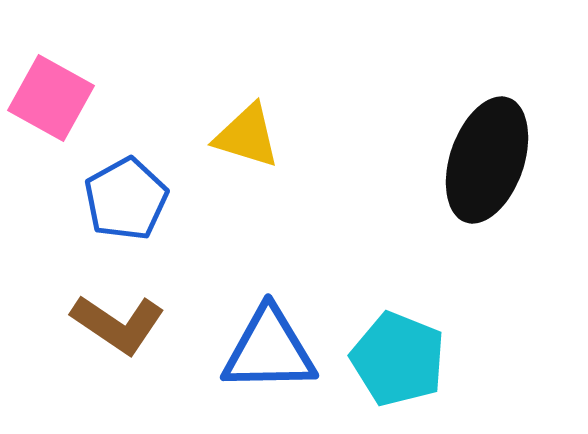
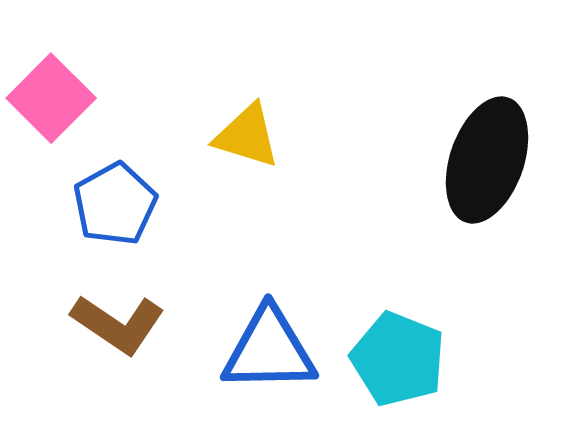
pink square: rotated 16 degrees clockwise
blue pentagon: moved 11 px left, 5 px down
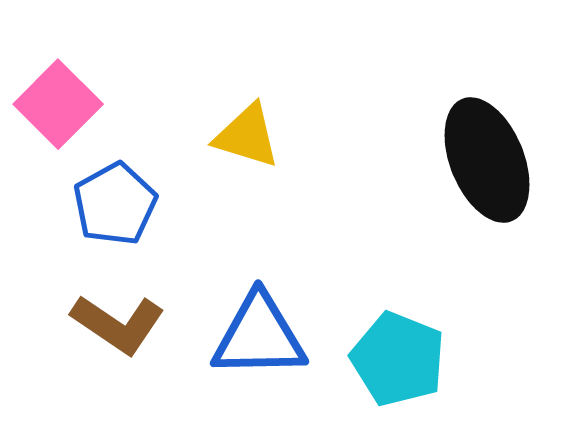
pink square: moved 7 px right, 6 px down
black ellipse: rotated 41 degrees counterclockwise
blue triangle: moved 10 px left, 14 px up
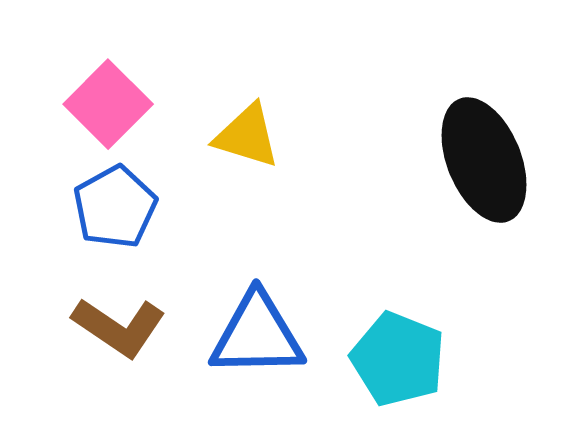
pink square: moved 50 px right
black ellipse: moved 3 px left
blue pentagon: moved 3 px down
brown L-shape: moved 1 px right, 3 px down
blue triangle: moved 2 px left, 1 px up
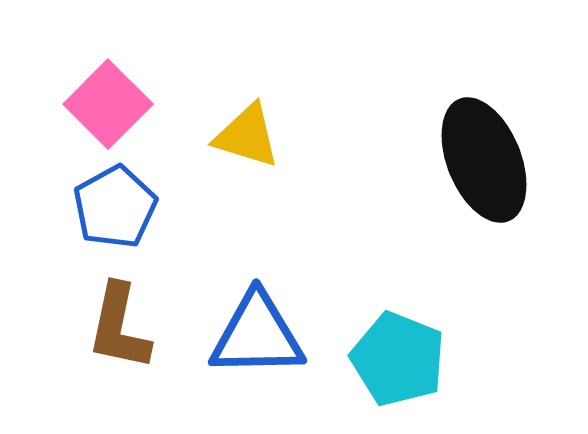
brown L-shape: rotated 68 degrees clockwise
